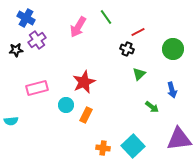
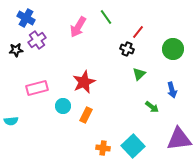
red line: rotated 24 degrees counterclockwise
cyan circle: moved 3 px left, 1 px down
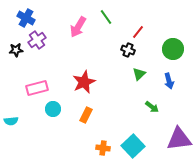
black cross: moved 1 px right, 1 px down
blue arrow: moved 3 px left, 9 px up
cyan circle: moved 10 px left, 3 px down
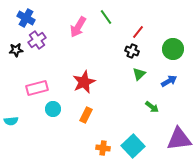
black cross: moved 4 px right, 1 px down
blue arrow: rotated 105 degrees counterclockwise
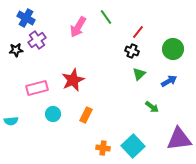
red star: moved 11 px left, 2 px up
cyan circle: moved 5 px down
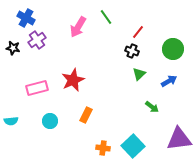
black star: moved 3 px left, 2 px up; rotated 16 degrees clockwise
cyan circle: moved 3 px left, 7 px down
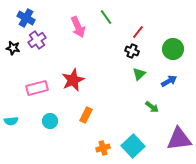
pink arrow: rotated 55 degrees counterclockwise
orange cross: rotated 24 degrees counterclockwise
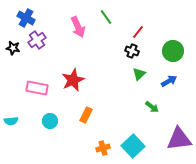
green circle: moved 2 px down
pink rectangle: rotated 25 degrees clockwise
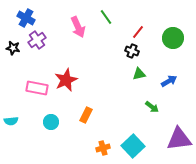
green circle: moved 13 px up
green triangle: rotated 32 degrees clockwise
red star: moved 7 px left
cyan circle: moved 1 px right, 1 px down
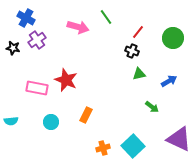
pink arrow: rotated 50 degrees counterclockwise
red star: rotated 25 degrees counterclockwise
purple triangle: rotated 32 degrees clockwise
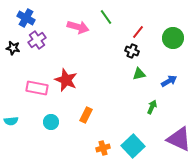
green arrow: rotated 104 degrees counterclockwise
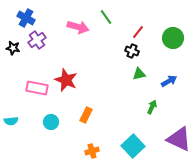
orange cross: moved 11 px left, 3 px down
